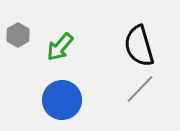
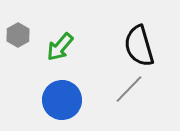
gray line: moved 11 px left
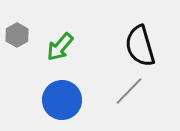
gray hexagon: moved 1 px left
black semicircle: moved 1 px right
gray line: moved 2 px down
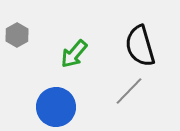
green arrow: moved 14 px right, 7 px down
blue circle: moved 6 px left, 7 px down
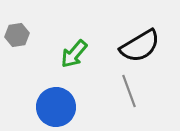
gray hexagon: rotated 20 degrees clockwise
black semicircle: rotated 105 degrees counterclockwise
gray line: rotated 64 degrees counterclockwise
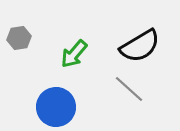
gray hexagon: moved 2 px right, 3 px down
gray line: moved 2 px up; rotated 28 degrees counterclockwise
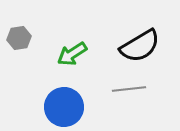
green arrow: moved 2 px left; rotated 16 degrees clockwise
gray line: rotated 48 degrees counterclockwise
blue circle: moved 8 px right
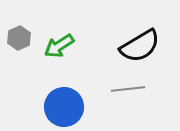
gray hexagon: rotated 15 degrees counterclockwise
green arrow: moved 13 px left, 8 px up
gray line: moved 1 px left
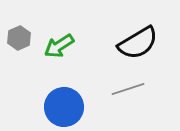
black semicircle: moved 2 px left, 3 px up
gray line: rotated 12 degrees counterclockwise
